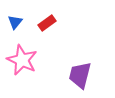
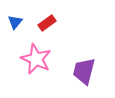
pink star: moved 14 px right, 1 px up
purple trapezoid: moved 4 px right, 4 px up
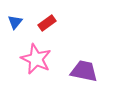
purple trapezoid: rotated 88 degrees clockwise
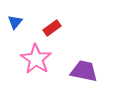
red rectangle: moved 5 px right, 5 px down
pink star: rotated 8 degrees clockwise
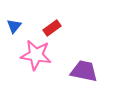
blue triangle: moved 1 px left, 4 px down
pink star: moved 4 px up; rotated 24 degrees counterclockwise
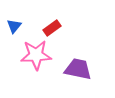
pink star: rotated 12 degrees counterclockwise
purple trapezoid: moved 6 px left, 2 px up
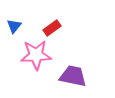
purple trapezoid: moved 5 px left, 7 px down
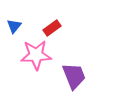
purple trapezoid: moved 1 px right; rotated 56 degrees clockwise
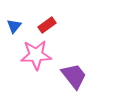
red rectangle: moved 5 px left, 3 px up
purple trapezoid: rotated 16 degrees counterclockwise
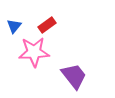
pink star: moved 2 px left, 3 px up
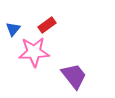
blue triangle: moved 1 px left, 3 px down
